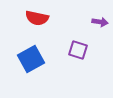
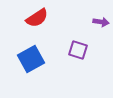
red semicircle: rotated 45 degrees counterclockwise
purple arrow: moved 1 px right
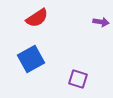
purple square: moved 29 px down
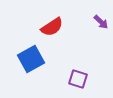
red semicircle: moved 15 px right, 9 px down
purple arrow: rotated 35 degrees clockwise
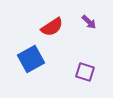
purple arrow: moved 12 px left
purple square: moved 7 px right, 7 px up
